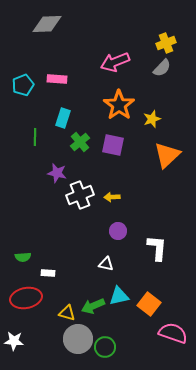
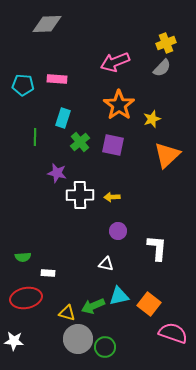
cyan pentagon: rotated 25 degrees clockwise
white cross: rotated 20 degrees clockwise
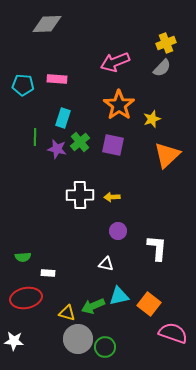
purple star: moved 24 px up
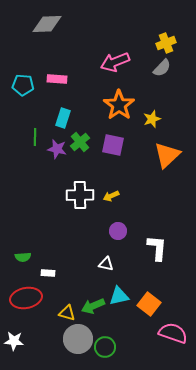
yellow arrow: moved 1 px left, 1 px up; rotated 21 degrees counterclockwise
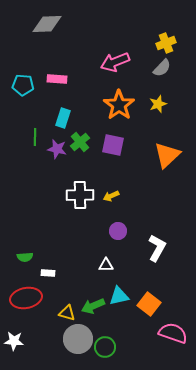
yellow star: moved 6 px right, 15 px up
white L-shape: rotated 24 degrees clockwise
green semicircle: moved 2 px right
white triangle: moved 1 px down; rotated 14 degrees counterclockwise
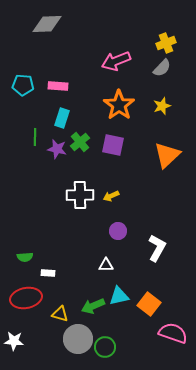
pink arrow: moved 1 px right, 1 px up
pink rectangle: moved 1 px right, 7 px down
yellow star: moved 4 px right, 2 px down
cyan rectangle: moved 1 px left
yellow triangle: moved 7 px left, 1 px down
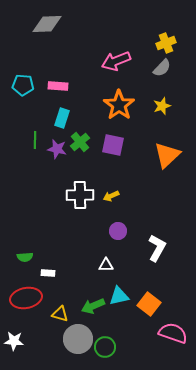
green line: moved 3 px down
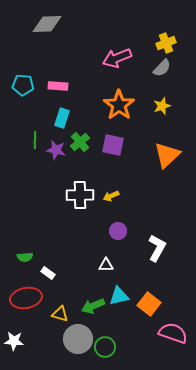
pink arrow: moved 1 px right, 3 px up
purple star: moved 1 px left, 1 px down
white rectangle: rotated 32 degrees clockwise
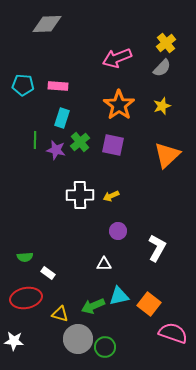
yellow cross: rotated 18 degrees counterclockwise
white triangle: moved 2 px left, 1 px up
